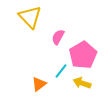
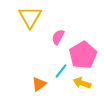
yellow triangle: rotated 15 degrees clockwise
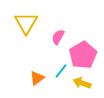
yellow triangle: moved 4 px left, 6 px down
orange triangle: moved 2 px left, 6 px up
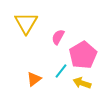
orange triangle: moved 3 px left, 1 px down
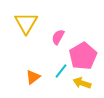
pink pentagon: moved 1 px down
orange triangle: moved 1 px left, 2 px up
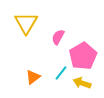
cyan line: moved 2 px down
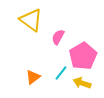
yellow triangle: moved 5 px right, 3 px up; rotated 25 degrees counterclockwise
